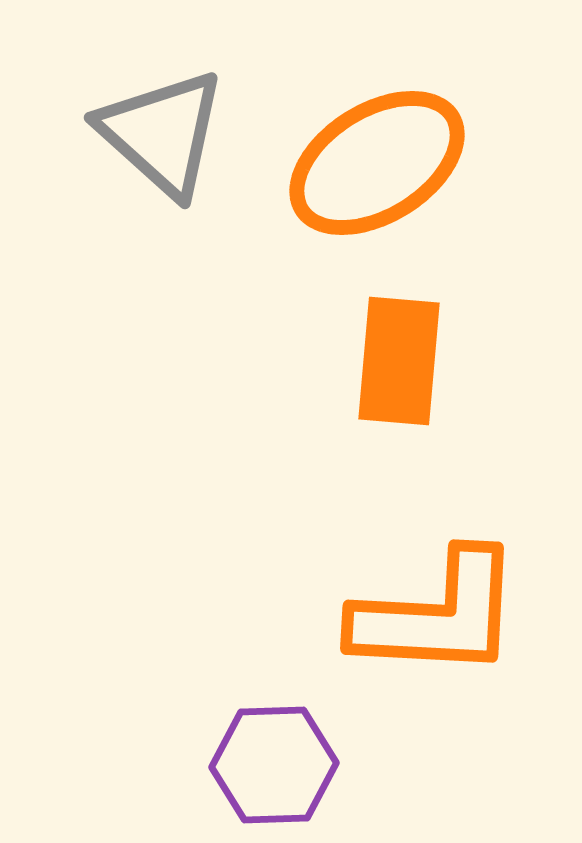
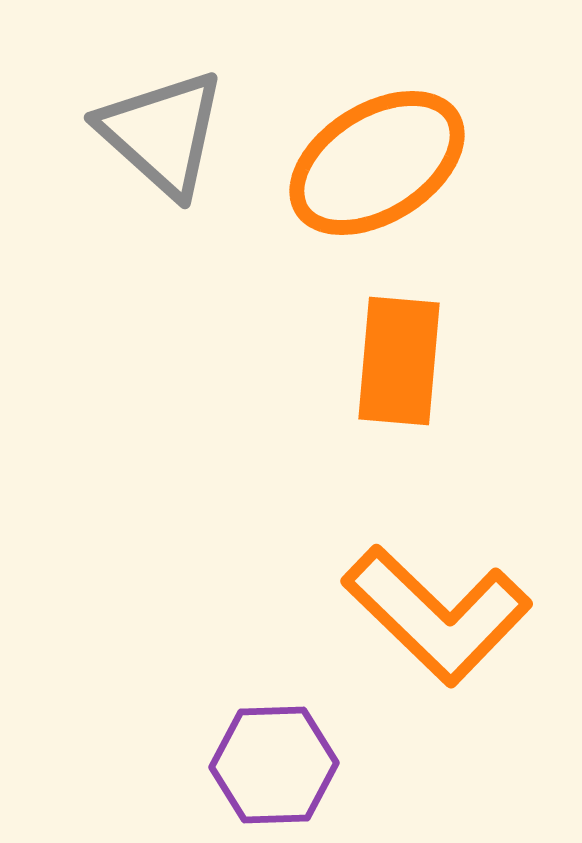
orange L-shape: rotated 41 degrees clockwise
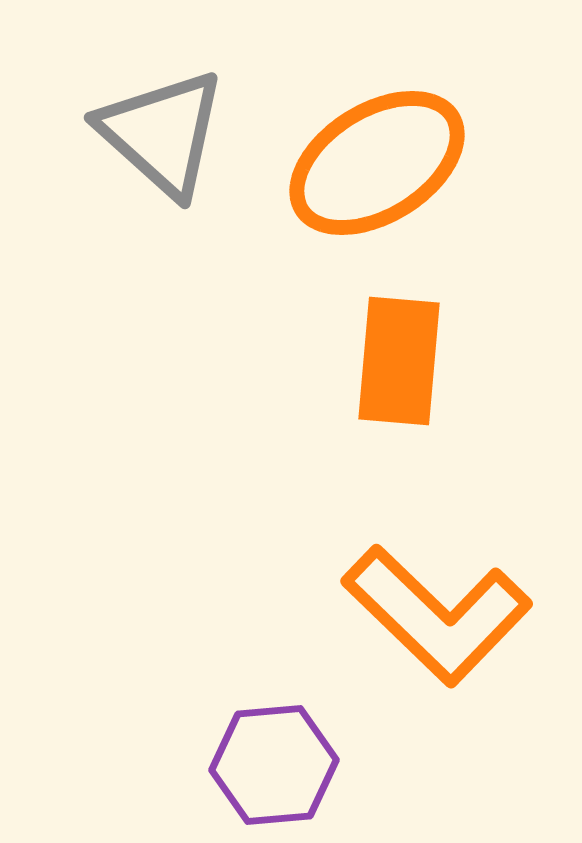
purple hexagon: rotated 3 degrees counterclockwise
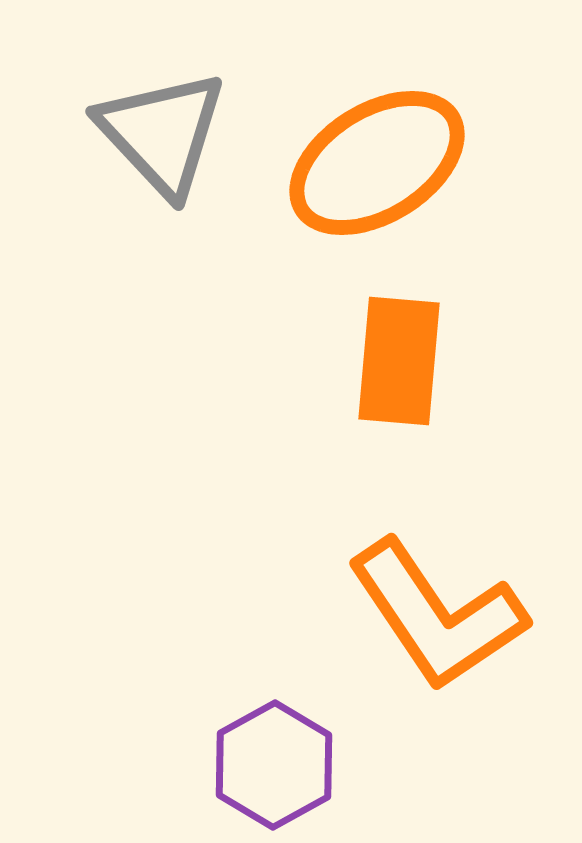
gray triangle: rotated 5 degrees clockwise
orange L-shape: rotated 12 degrees clockwise
purple hexagon: rotated 24 degrees counterclockwise
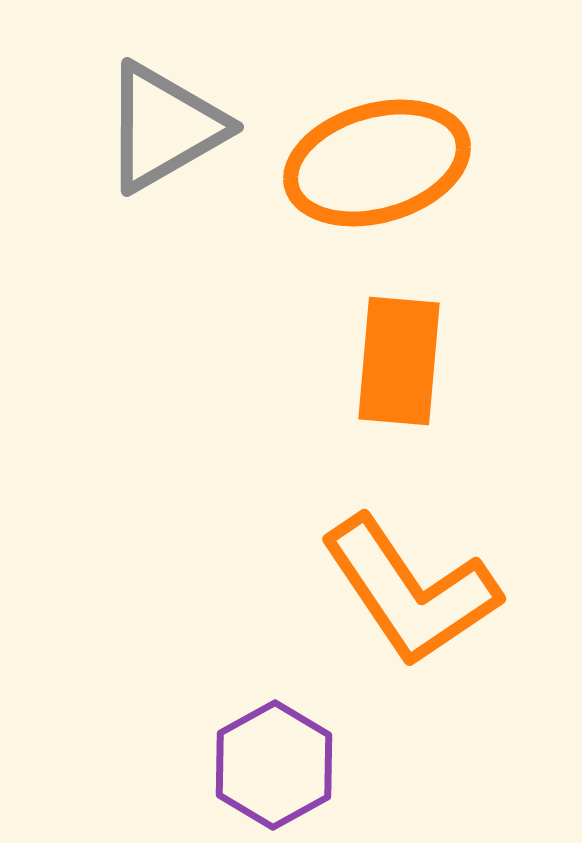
gray triangle: moved 2 px right, 6 px up; rotated 43 degrees clockwise
orange ellipse: rotated 16 degrees clockwise
orange L-shape: moved 27 px left, 24 px up
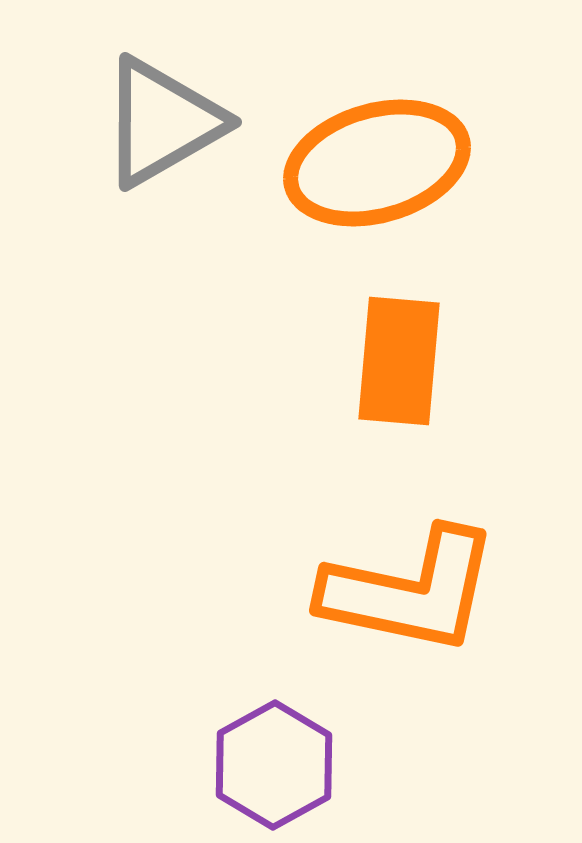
gray triangle: moved 2 px left, 5 px up
orange L-shape: rotated 44 degrees counterclockwise
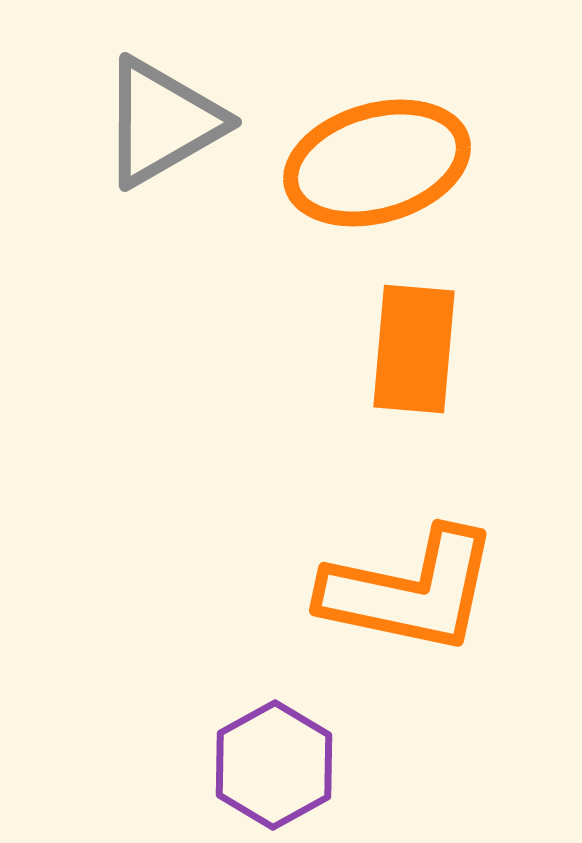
orange rectangle: moved 15 px right, 12 px up
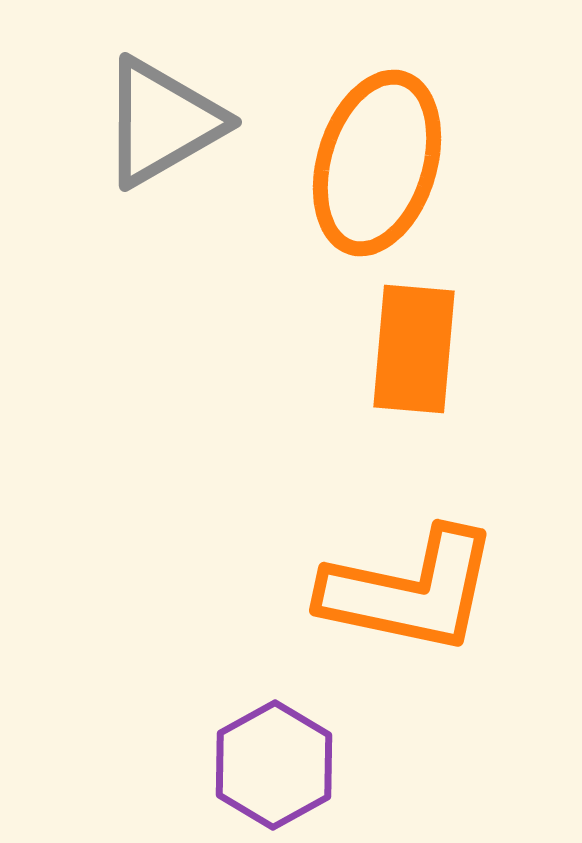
orange ellipse: rotated 57 degrees counterclockwise
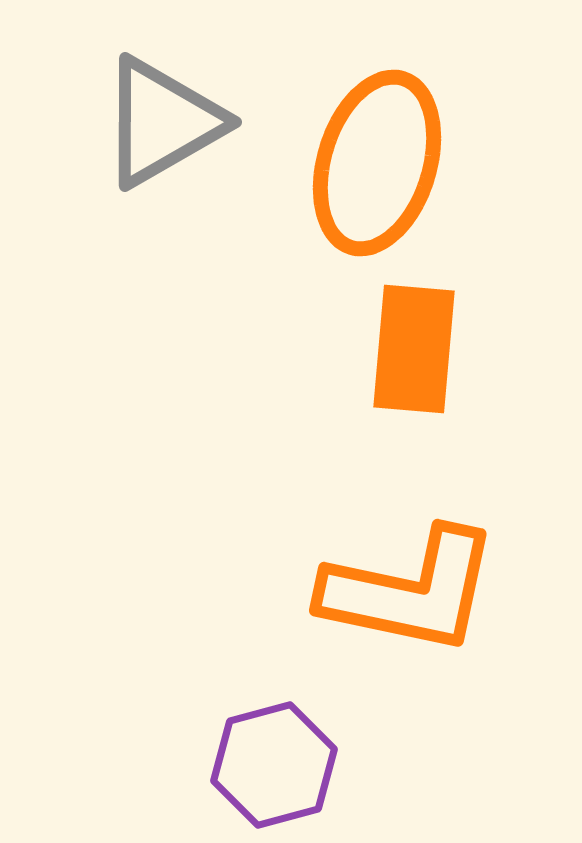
purple hexagon: rotated 14 degrees clockwise
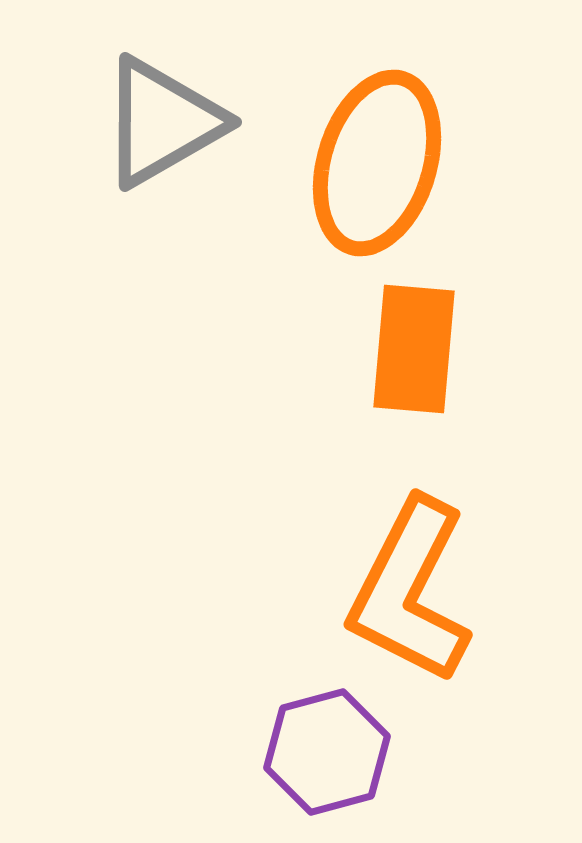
orange L-shape: rotated 105 degrees clockwise
purple hexagon: moved 53 px right, 13 px up
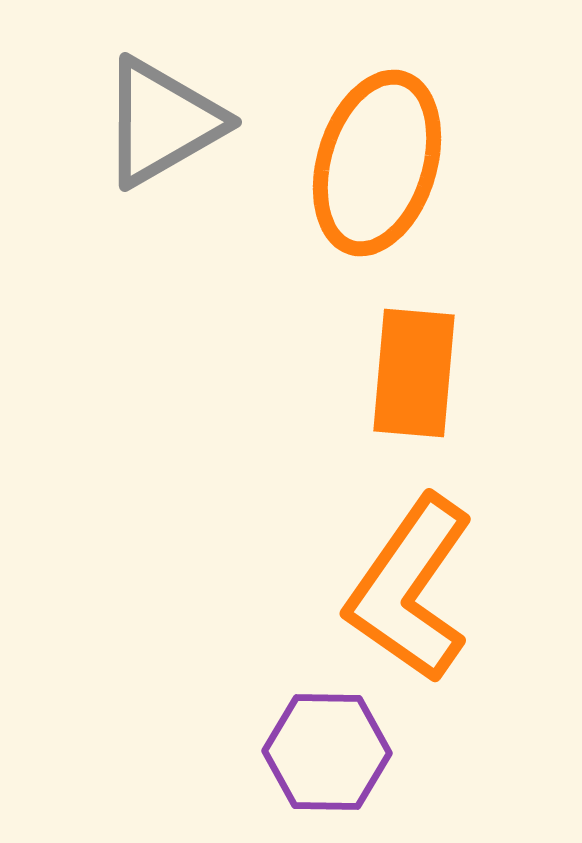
orange rectangle: moved 24 px down
orange L-shape: moved 2 px up; rotated 8 degrees clockwise
purple hexagon: rotated 16 degrees clockwise
